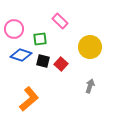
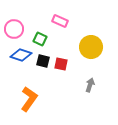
pink rectangle: rotated 21 degrees counterclockwise
green square: rotated 32 degrees clockwise
yellow circle: moved 1 px right
red square: rotated 32 degrees counterclockwise
gray arrow: moved 1 px up
orange L-shape: rotated 15 degrees counterclockwise
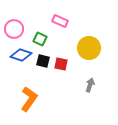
yellow circle: moved 2 px left, 1 px down
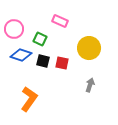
red square: moved 1 px right, 1 px up
